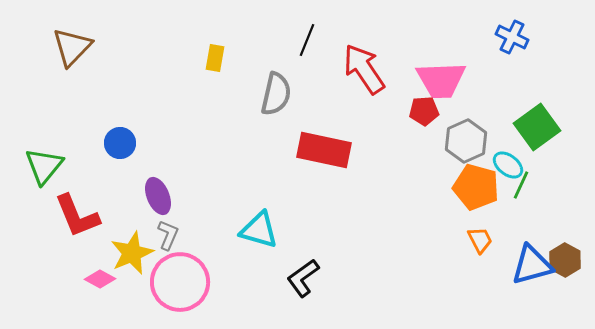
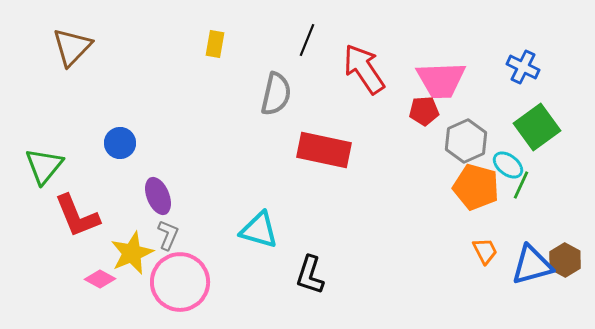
blue cross: moved 11 px right, 30 px down
yellow rectangle: moved 14 px up
orange trapezoid: moved 5 px right, 11 px down
black L-shape: moved 7 px right, 3 px up; rotated 36 degrees counterclockwise
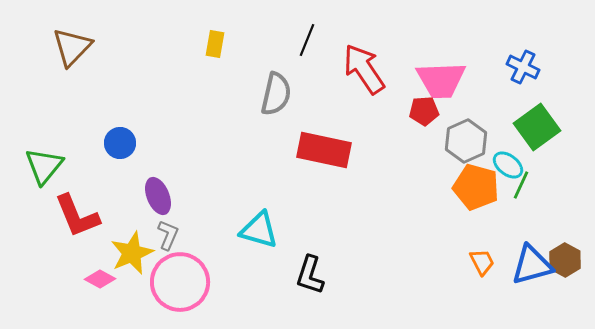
orange trapezoid: moved 3 px left, 11 px down
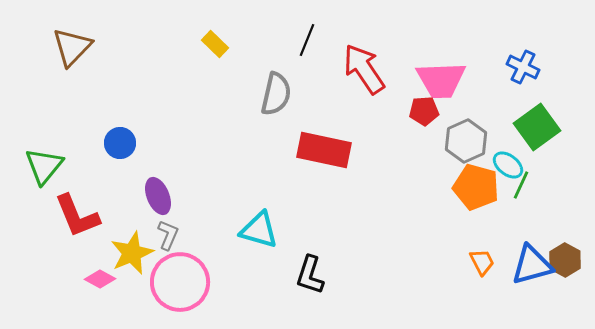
yellow rectangle: rotated 56 degrees counterclockwise
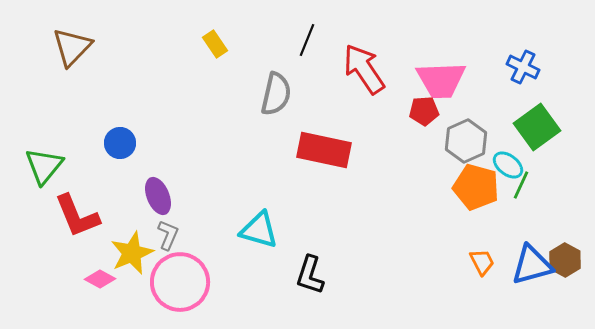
yellow rectangle: rotated 12 degrees clockwise
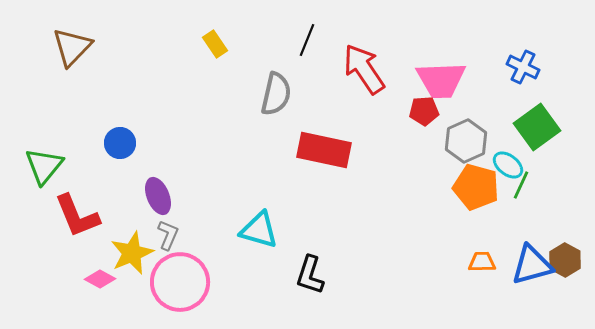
orange trapezoid: rotated 64 degrees counterclockwise
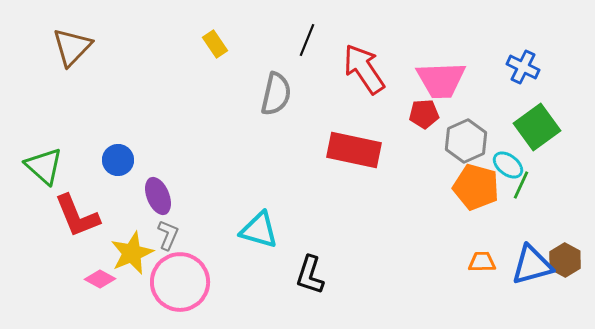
red pentagon: moved 3 px down
blue circle: moved 2 px left, 17 px down
red rectangle: moved 30 px right
green triangle: rotated 27 degrees counterclockwise
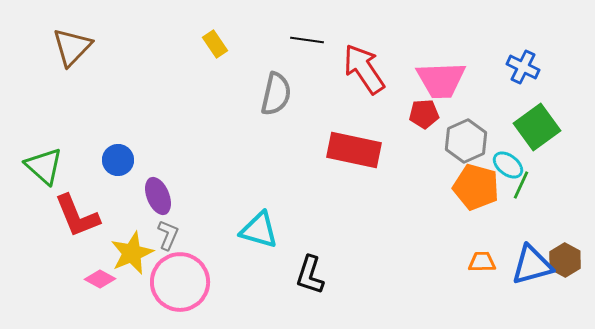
black line: rotated 76 degrees clockwise
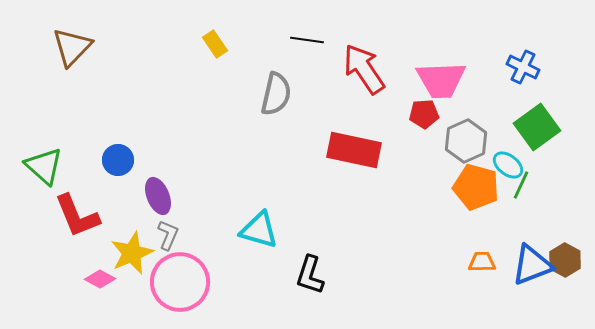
blue triangle: rotated 6 degrees counterclockwise
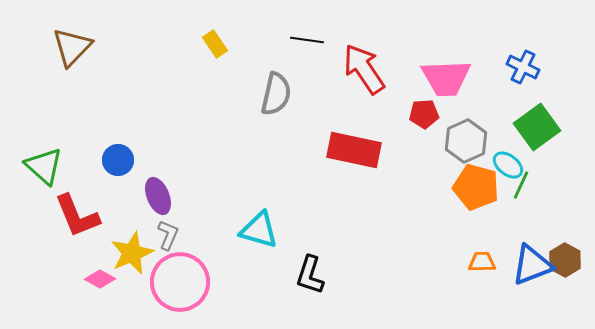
pink trapezoid: moved 5 px right, 2 px up
